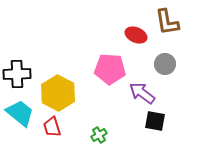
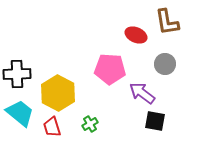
green cross: moved 9 px left, 11 px up
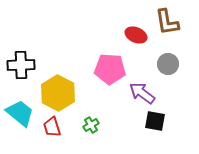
gray circle: moved 3 px right
black cross: moved 4 px right, 9 px up
green cross: moved 1 px right, 1 px down
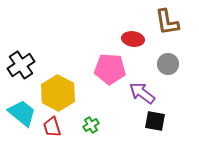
red ellipse: moved 3 px left, 4 px down; rotated 15 degrees counterclockwise
black cross: rotated 32 degrees counterclockwise
cyan trapezoid: moved 2 px right
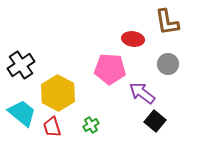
black square: rotated 30 degrees clockwise
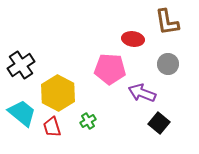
purple arrow: rotated 16 degrees counterclockwise
black square: moved 4 px right, 2 px down
green cross: moved 3 px left, 4 px up
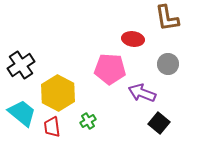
brown L-shape: moved 4 px up
red trapezoid: rotated 10 degrees clockwise
